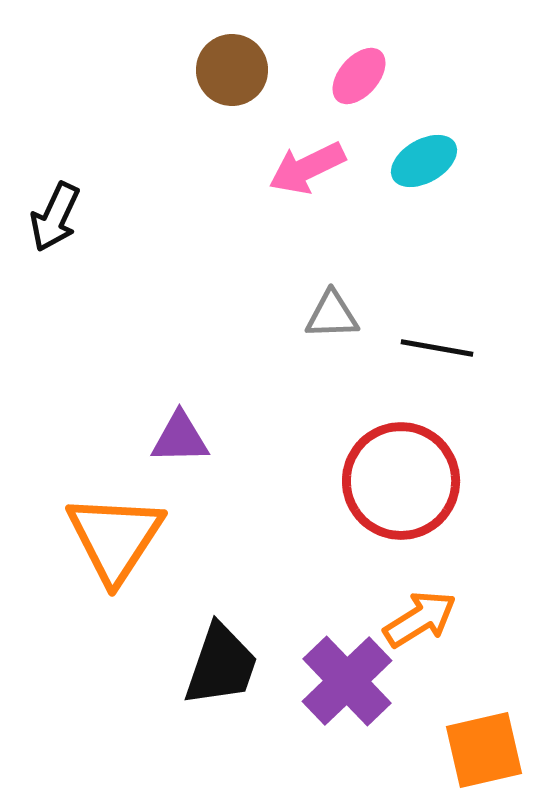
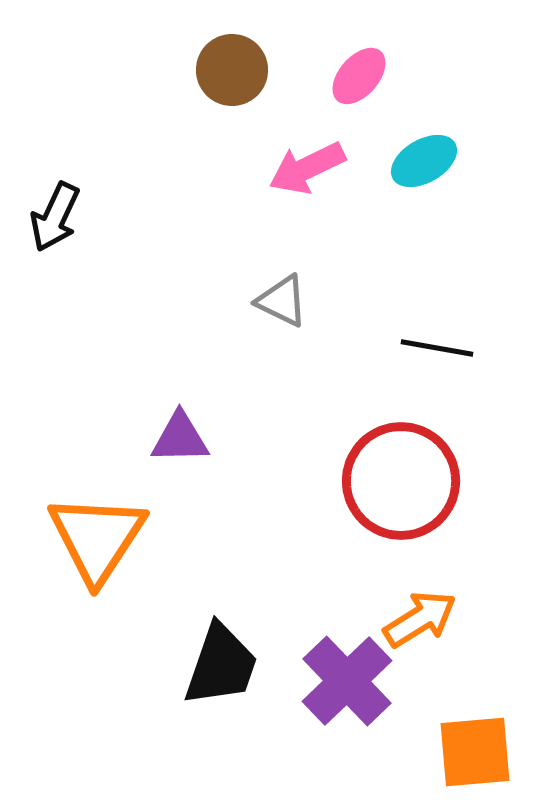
gray triangle: moved 50 px left, 14 px up; rotated 28 degrees clockwise
orange triangle: moved 18 px left
orange square: moved 9 px left, 2 px down; rotated 8 degrees clockwise
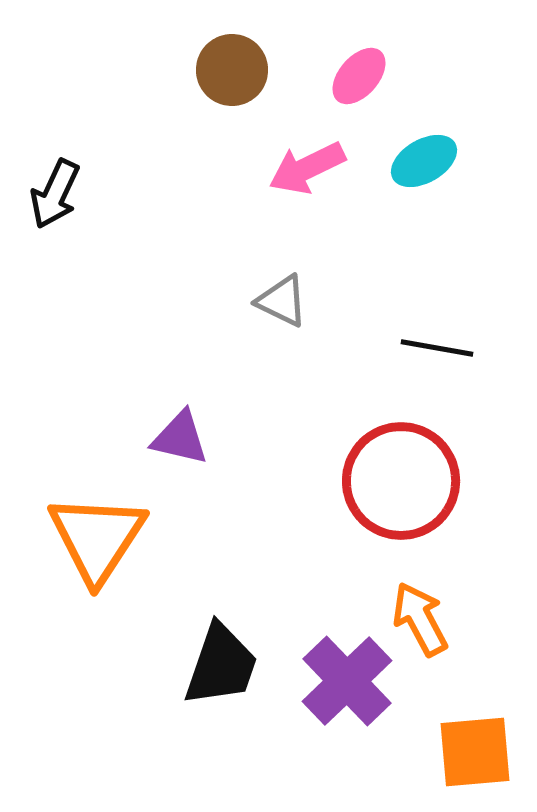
black arrow: moved 23 px up
purple triangle: rotated 14 degrees clockwise
orange arrow: rotated 86 degrees counterclockwise
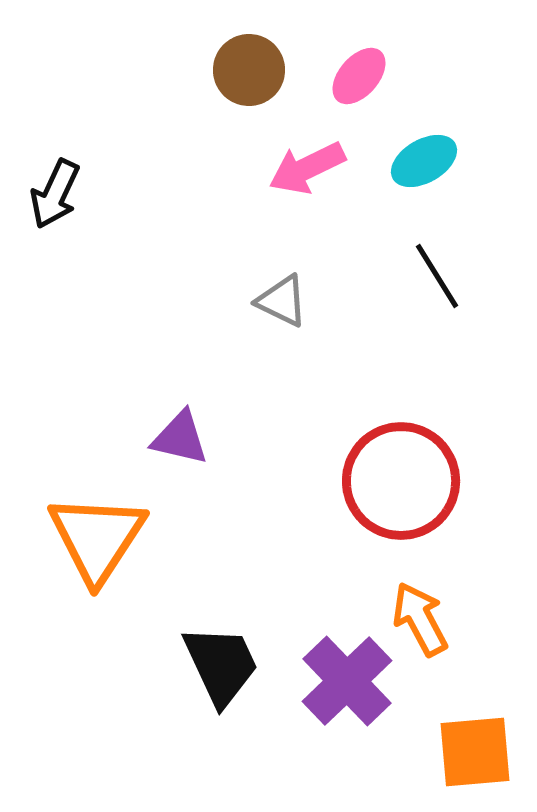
brown circle: moved 17 px right
black line: moved 72 px up; rotated 48 degrees clockwise
black trapezoid: rotated 44 degrees counterclockwise
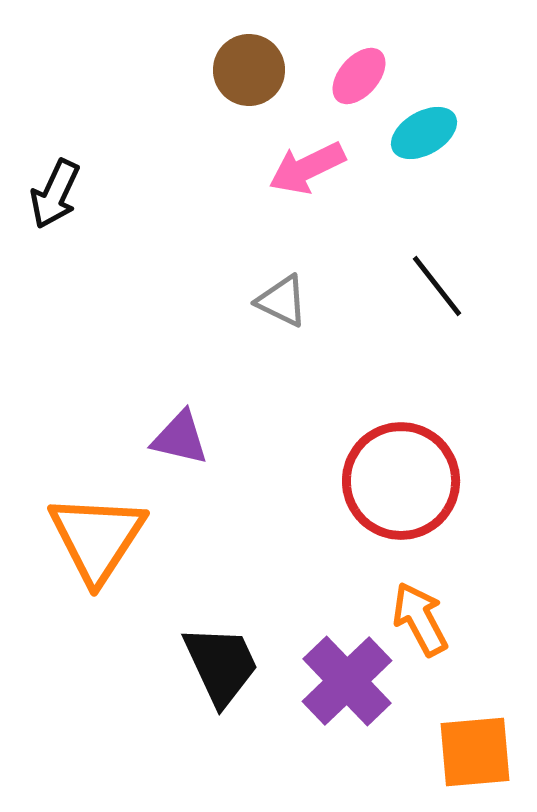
cyan ellipse: moved 28 px up
black line: moved 10 px down; rotated 6 degrees counterclockwise
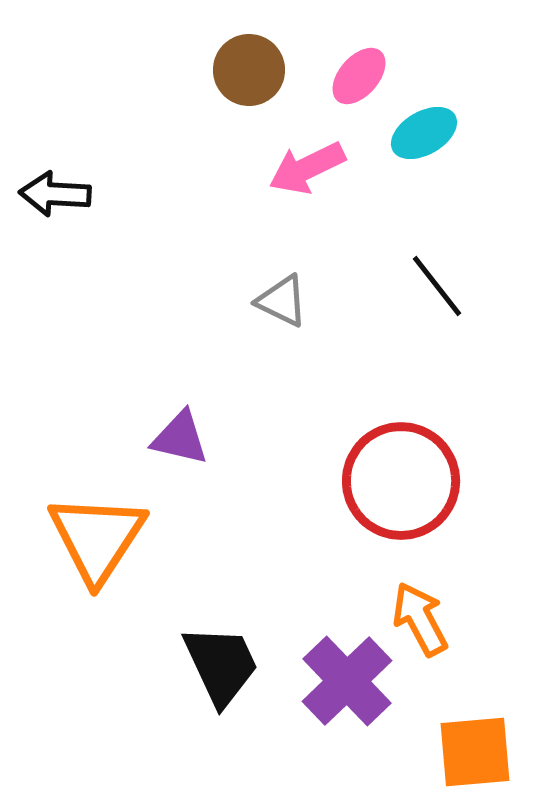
black arrow: rotated 68 degrees clockwise
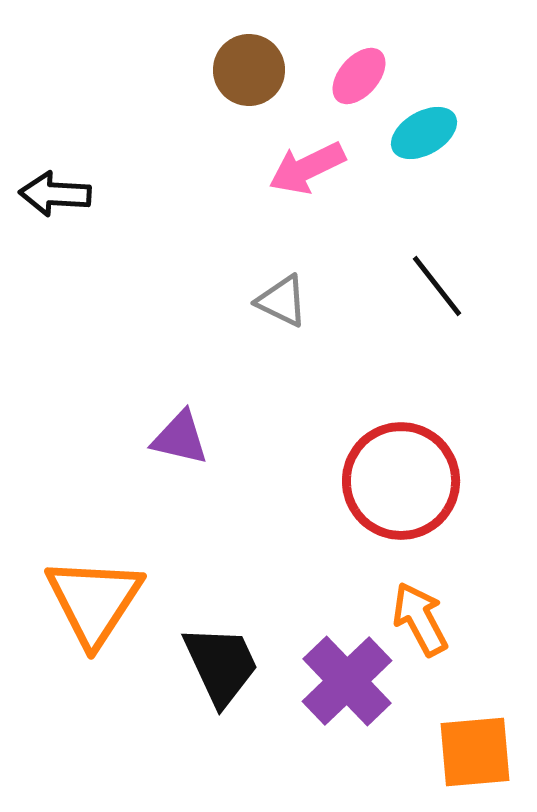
orange triangle: moved 3 px left, 63 px down
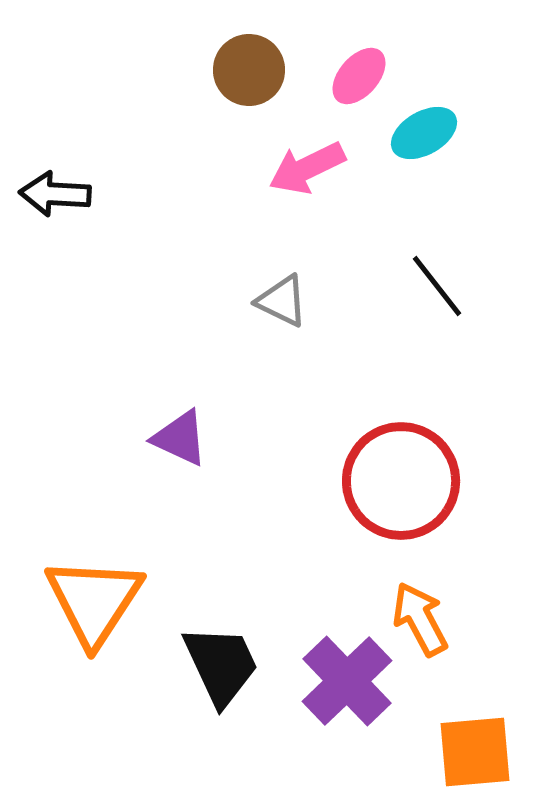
purple triangle: rotated 12 degrees clockwise
